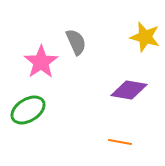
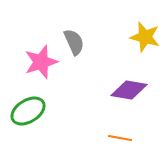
gray semicircle: moved 2 px left
pink star: rotated 16 degrees clockwise
green ellipse: moved 1 px down
orange line: moved 4 px up
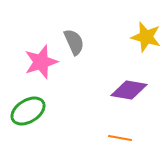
yellow star: moved 1 px right
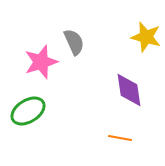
purple diamond: rotated 72 degrees clockwise
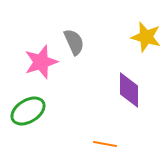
purple diamond: rotated 9 degrees clockwise
orange line: moved 15 px left, 6 px down
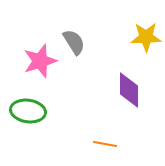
yellow star: rotated 16 degrees counterclockwise
gray semicircle: rotated 8 degrees counterclockwise
pink star: moved 1 px left, 1 px up
green ellipse: rotated 40 degrees clockwise
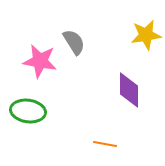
yellow star: moved 2 px up; rotated 8 degrees counterclockwise
pink star: rotated 28 degrees clockwise
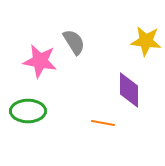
yellow star: moved 6 px down; rotated 16 degrees clockwise
green ellipse: rotated 8 degrees counterclockwise
orange line: moved 2 px left, 21 px up
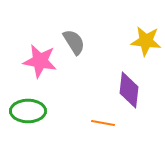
purple diamond: rotated 6 degrees clockwise
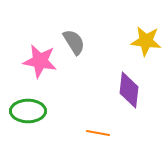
orange line: moved 5 px left, 10 px down
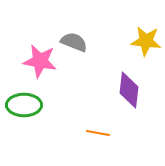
gray semicircle: rotated 36 degrees counterclockwise
green ellipse: moved 4 px left, 6 px up
